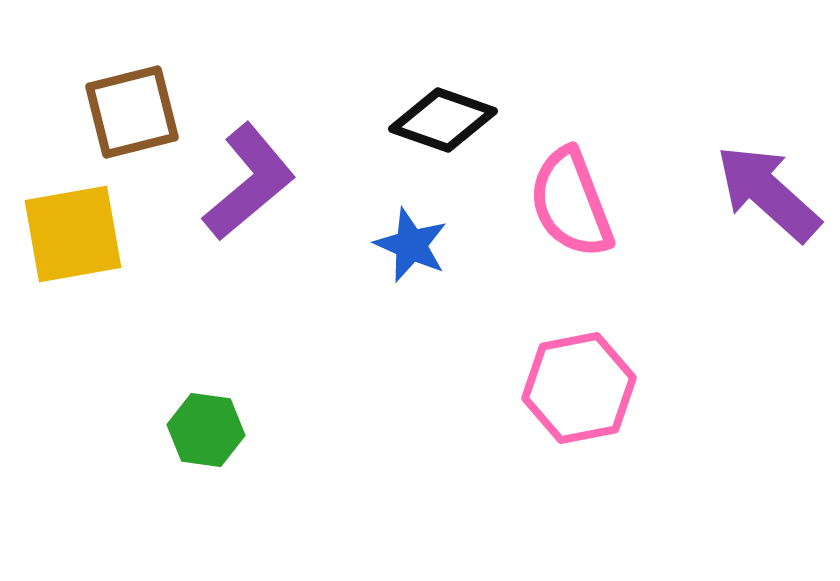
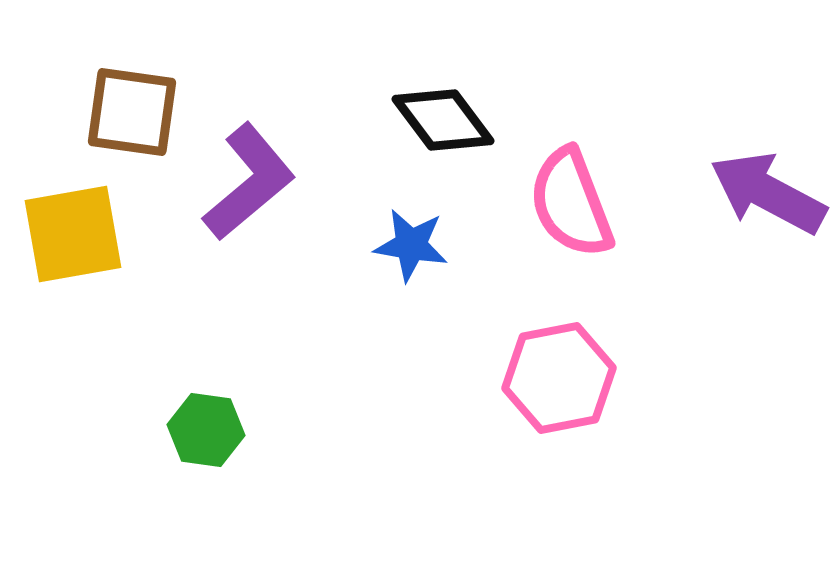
brown square: rotated 22 degrees clockwise
black diamond: rotated 34 degrees clockwise
purple arrow: rotated 14 degrees counterclockwise
blue star: rotated 14 degrees counterclockwise
pink hexagon: moved 20 px left, 10 px up
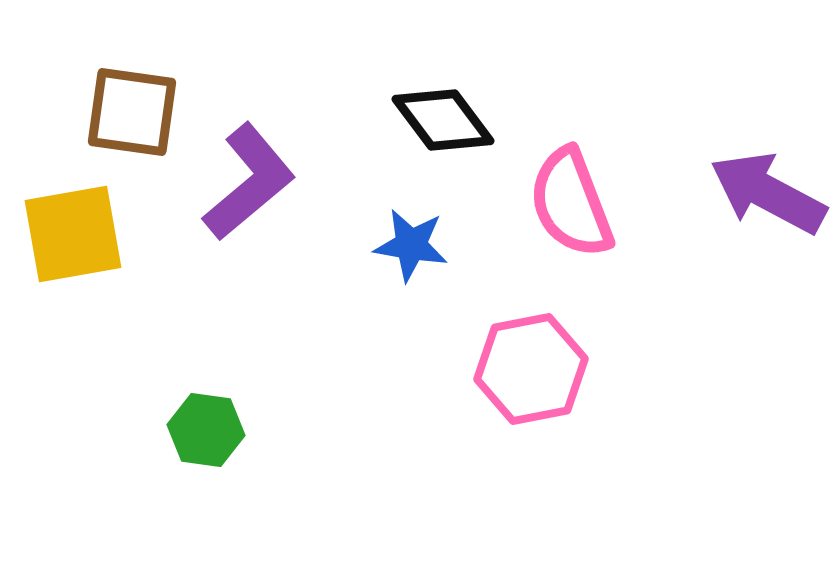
pink hexagon: moved 28 px left, 9 px up
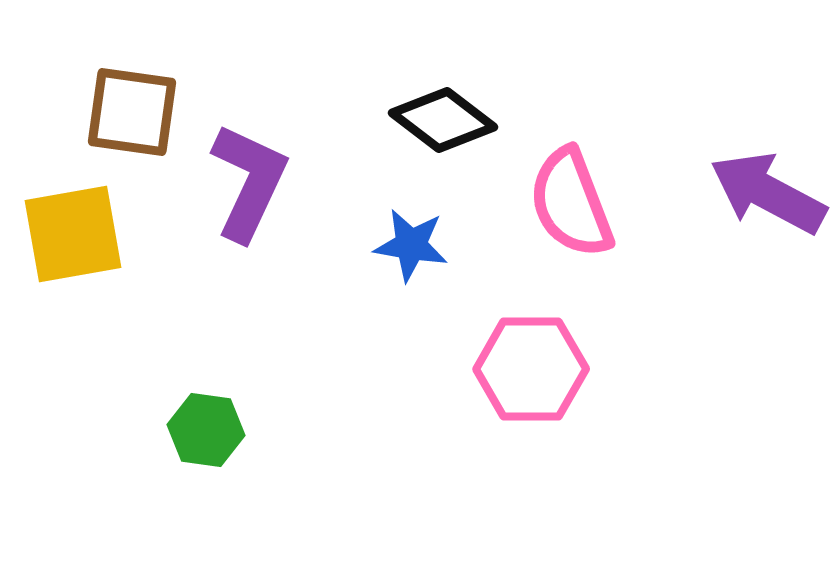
black diamond: rotated 16 degrees counterclockwise
purple L-shape: rotated 25 degrees counterclockwise
pink hexagon: rotated 11 degrees clockwise
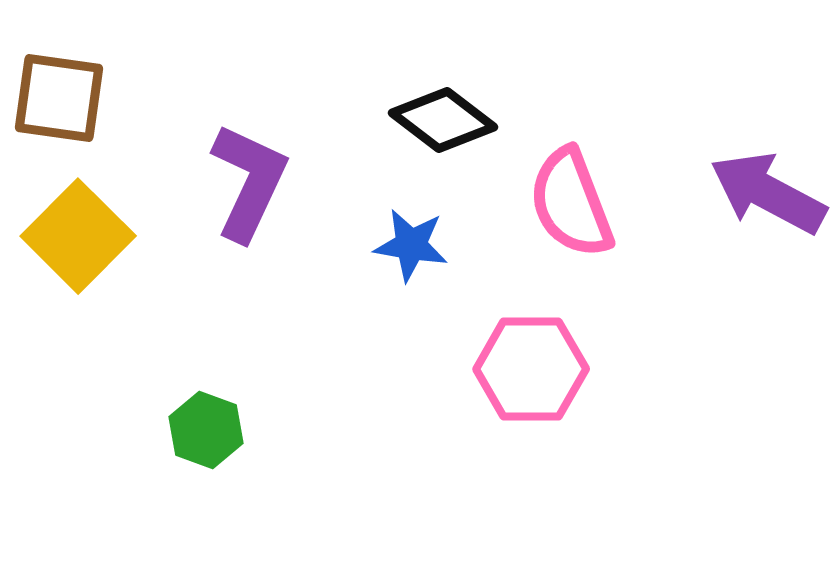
brown square: moved 73 px left, 14 px up
yellow square: moved 5 px right, 2 px down; rotated 35 degrees counterclockwise
green hexagon: rotated 12 degrees clockwise
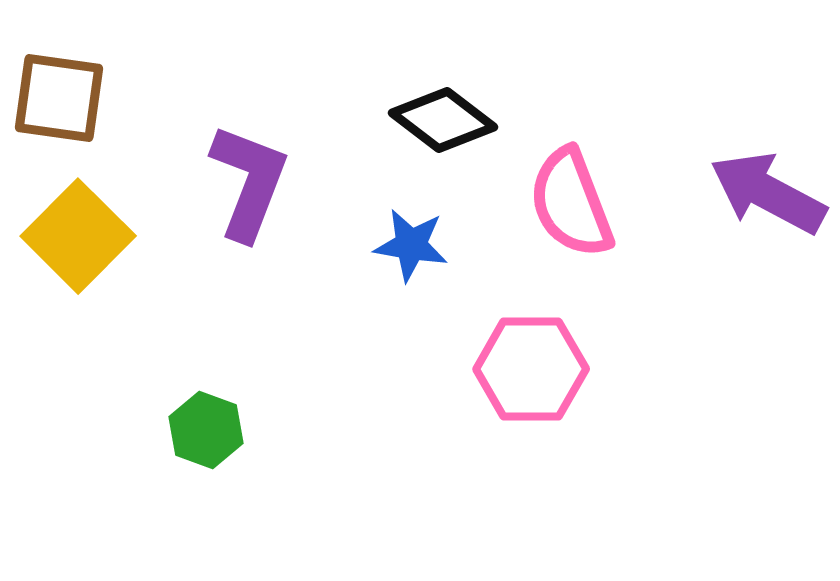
purple L-shape: rotated 4 degrees counterclockwise
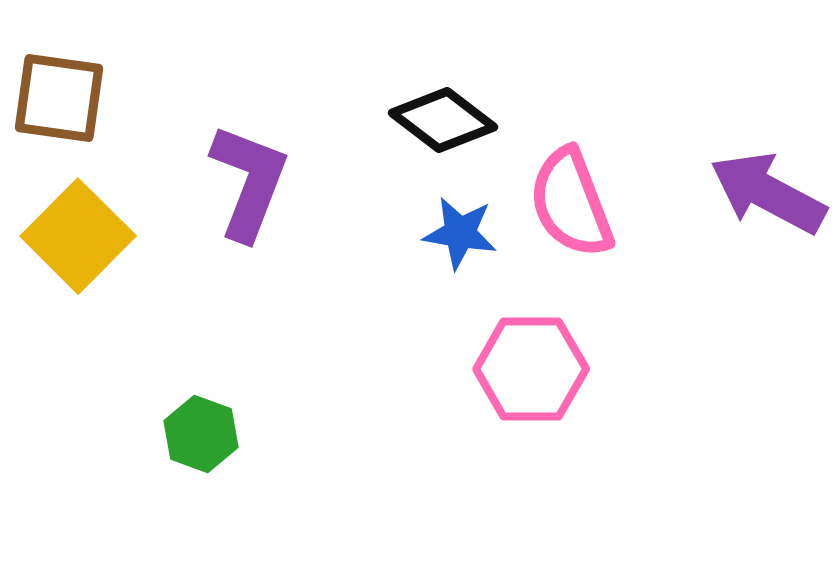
blue star: moved 49 px right, 12 px up
green hexagon: moved 5 px left, 4 px down
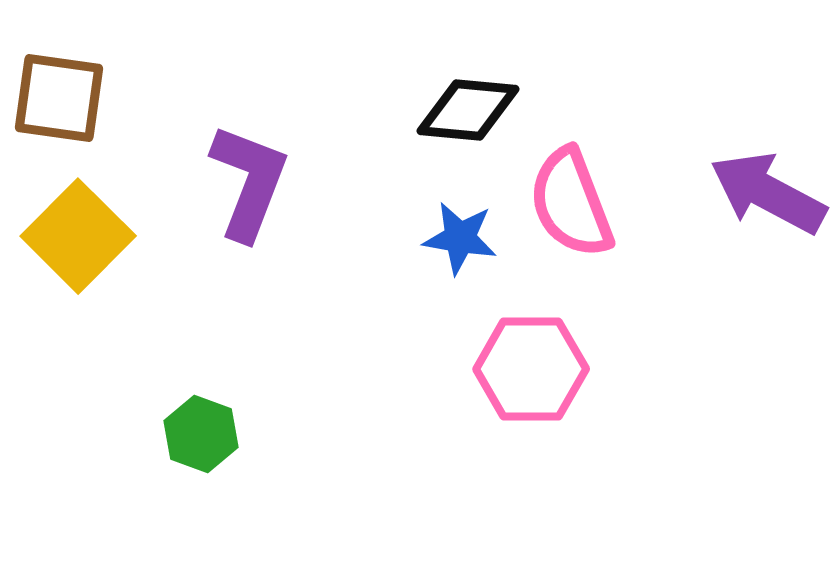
black diamond: moved 25 px right, 10 px up; rotated 32 degrees counterclockwise
blue star: moved 5 px down
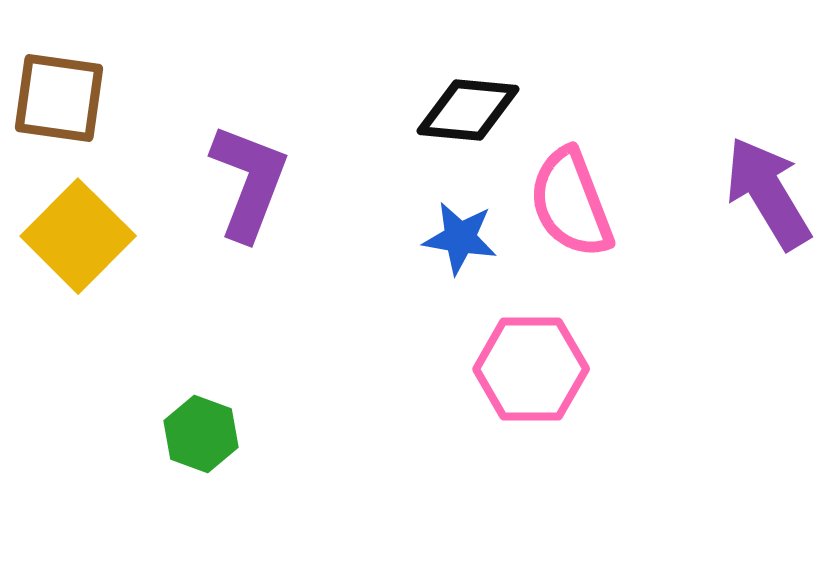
purple arrow: rotated 31 degrees clockwise
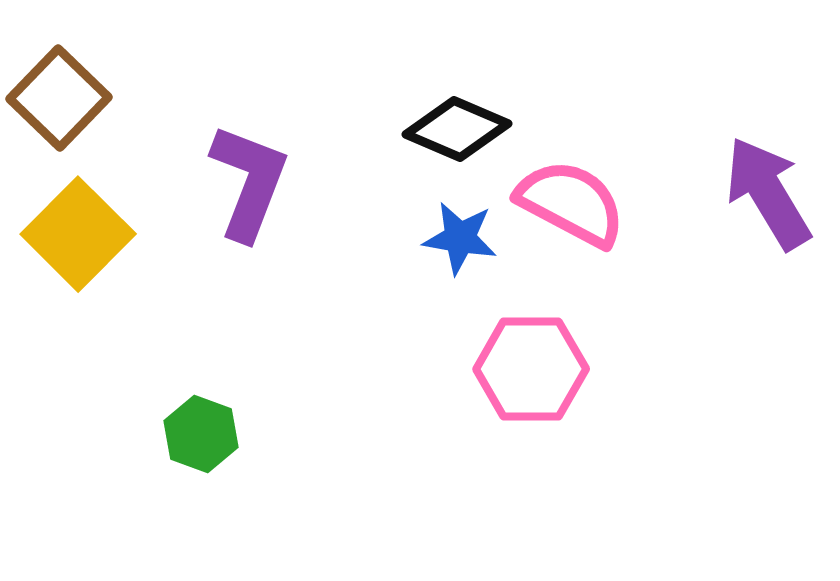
brown square: rotated 36 degrees clockwise
black diamond: moved 11 px left, 19 px down; rotated 18 degrees clockwise
pink semicircle: rotated 139 degrees clockwise
yellow square: moved 2 px up
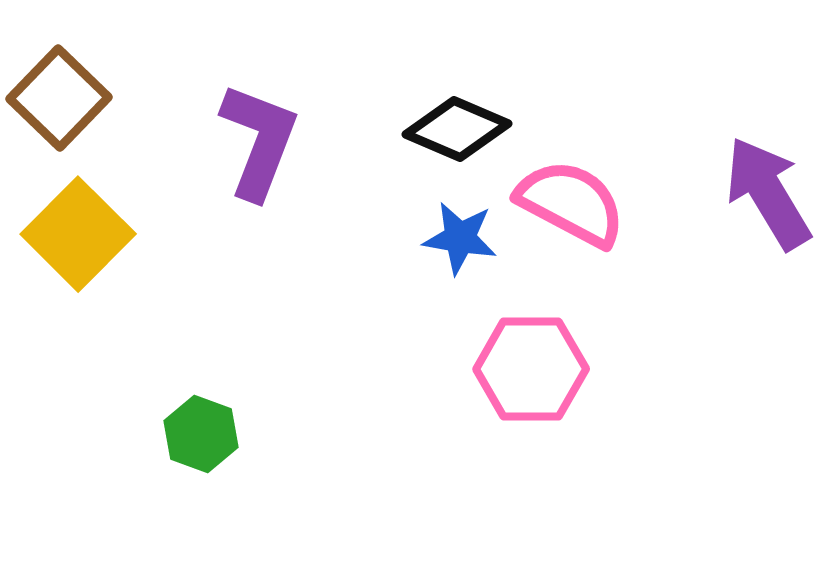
purple L-shape: moved 10 px right, 41 px up
